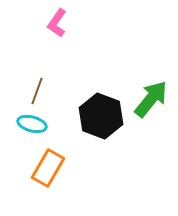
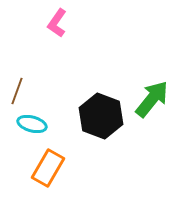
brown line: moved 20 px left
green arrow: moved 1 px right
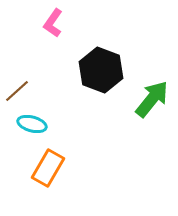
pink L-shape: moved 4 px left
brown line: rotated 28 degrees clockwise
black hexagon: moved 46 px up
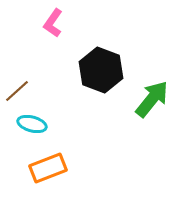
orange rectangle: rotated 39 degrees clockwise
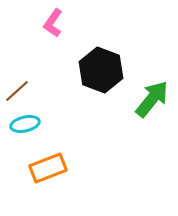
cyan ellipse: moved 7 px left; rotated 28 degrees counterclockwise
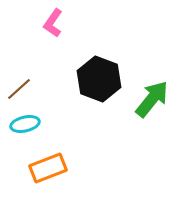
black hexagon: moved 2 px left, 9 px down
brown line: moved 2 px right, 2 px up
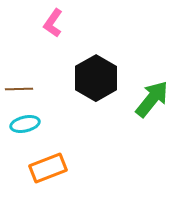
black hexagon: moved 3 px left, 1 px up; rotated 9 degrees clockwise
brown line: rotated 40 degrees clockwise
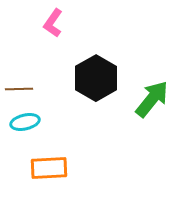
cyan ellipse: moved 2 px up
orange rectangle: moved 1 px right; rotated 18 degrees clockwise
